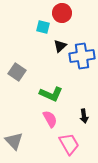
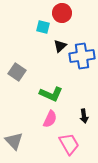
pink semicircle: rotated 54 degrees clockwise
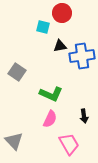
black triangle: rotated 32 degrees clockwise
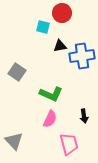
pink trapezoid: rotated 15 degrees clockwise
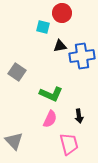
black arrow: moved 5 px left
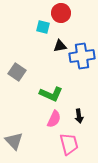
red circle: moved 1 px left
pink semicircle: moved 4 px right
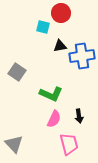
gray triangle: moved 3 px down
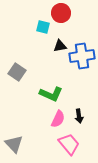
pink semicircle: moved 4 px right
pink trapezoid: rotated 25 degrees counterclockwise
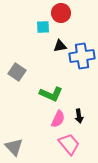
cyan square: rotated 16 degrees counterclockwise
gray triangle: moved 3 px down
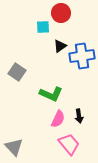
black triangle: rotated 24 degrees counterclockwise
